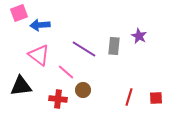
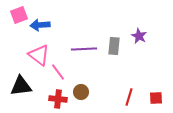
pink square: moved 2 px down
purple line: rotated 35 degrees counterclockwise
pink line: moved 8 px left; rotated 12 degrees clockwise
brown circle: moved 2 px left, 2 px down
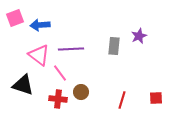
pink square: moved 4 px left, 3 px down
purple star: rotated 21 degrees clockwise
purple line: moved 13 px left
pink line: moved 2 px right, 1 px down
black triangle: moved 2 px right, 1 px up; rotated 25 degrees clockwise
red line: moved 7 px left, 3 px down
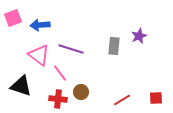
pink square: moved 2 px left
purple line: rotated 20 degrees clockwise
black triangle: moved 2 px left, 1 px down
red line: rotated 42 degrees clockwise
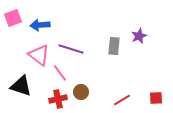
red cross: rotated 18 degrees counterclockwise
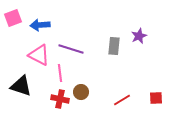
pink triangle: rotated 10 degrees counterclockwise
pink line: rotated 30 degrees clockwise
red cross: moved 2 px right; rotated 24 degrees clockwise
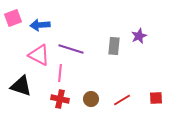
pink line: rotated 12 degrees clockwise
brown circle: moved 10 px right, 7 px down
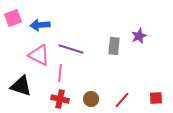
red line: rotated 18 degrees counterclockwise
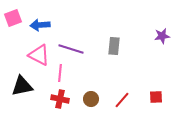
purple star: moved 23 px right; rotated 14 degrees clockwise
black triangle: moved 1 px right; rotated 30 degrees counterclockwise
red square: moved 1 px up
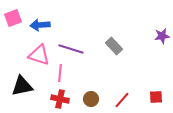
gray rectangle: rotated 48 degrees counterclockwise
pink triangle: rotated 10 degrees counterclockwise
